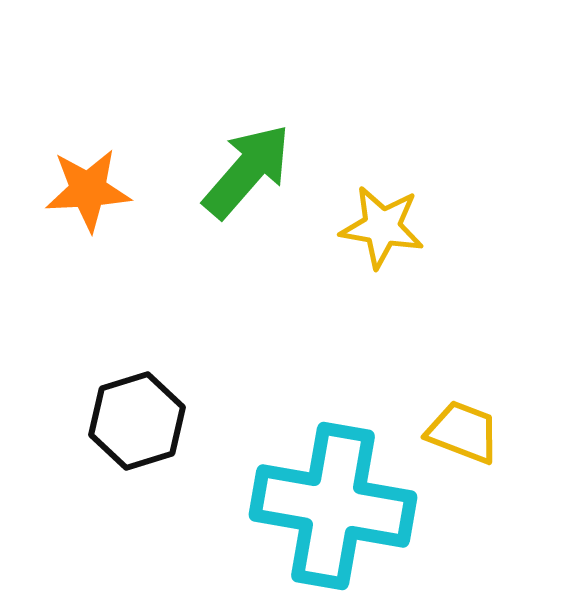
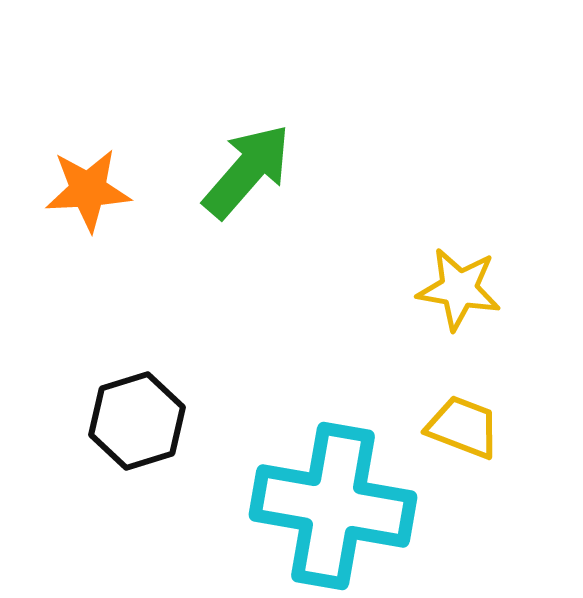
yellow star: moved 77 px right, 62 px down
yellow trapezoid: moved 5 px up
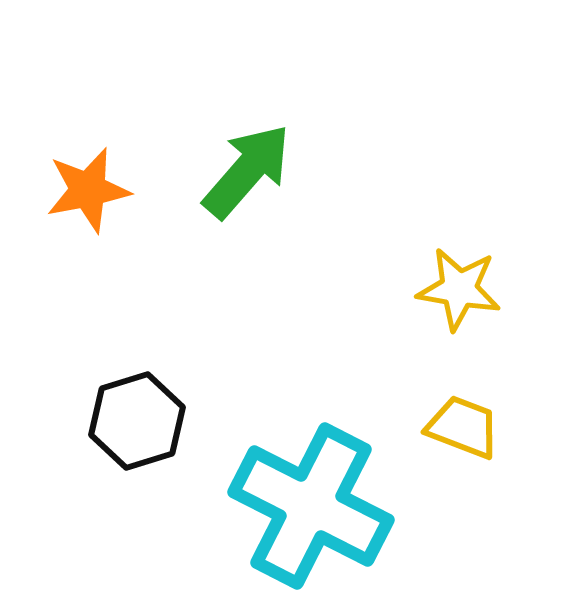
orange star: rotated 8 degrees counterclockwise
cyan cross: moved 22 px left; rotated 17 degrees clockwise
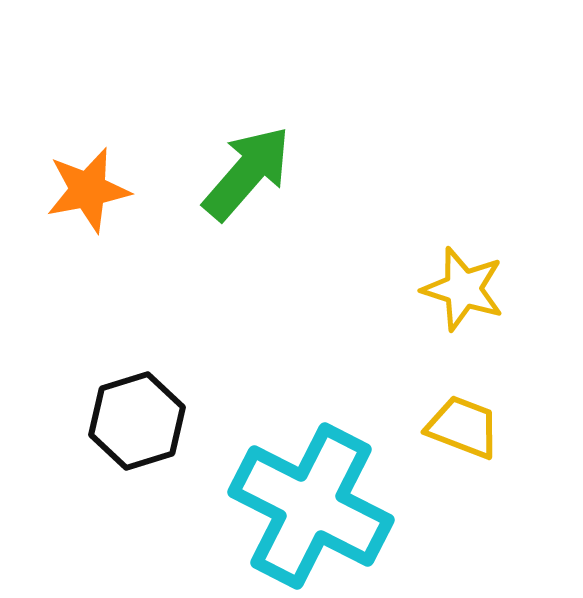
green arrow: moved 2 px down
yellow star: moved 4 px right; rotated 8 degrees clockwise
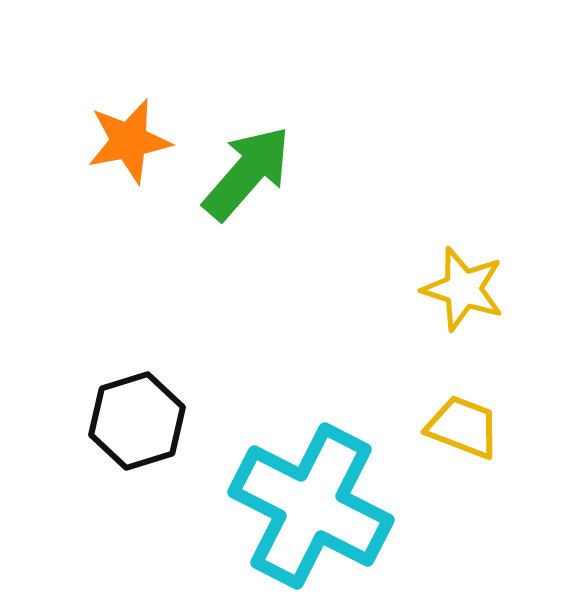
orange star: moved 41 px right, 49 px up
